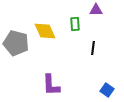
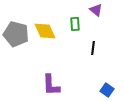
purple triangle: rotated 40 degrees clockwise
gray pentagon: moved 9 px up
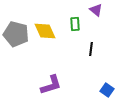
black line: moved 2 px left, 1 px down
purple L-shape: rotated 105 degrees counterclockwise
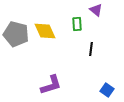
green rectangle: moved 2 px right
